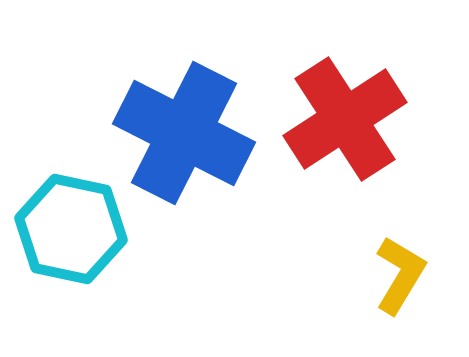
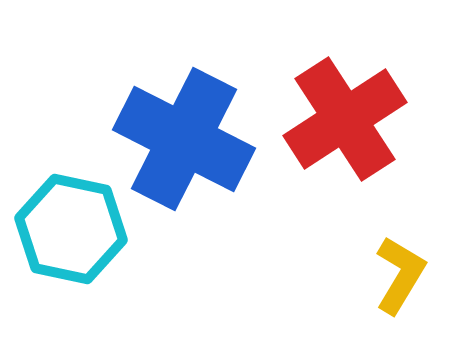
blue cross: moved 6 px down
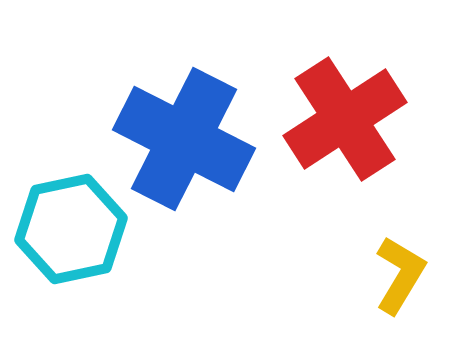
cyan hexagon: rotated 24 degrees counterclockwise
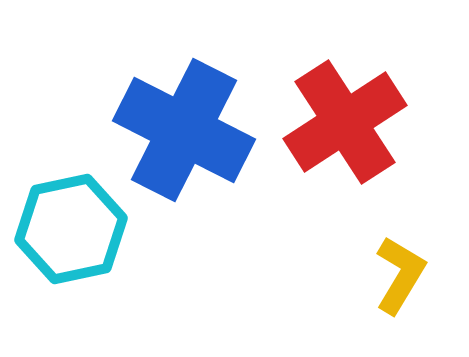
red cross: moved 3 px down
blue cross: moved 9 px up
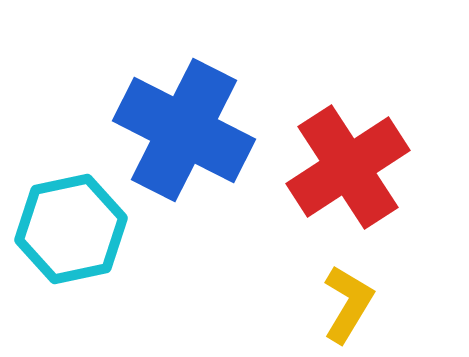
red cross: moved 3 px right, 45 px down
yellow L-shape: moved 52 px left, 29 px down
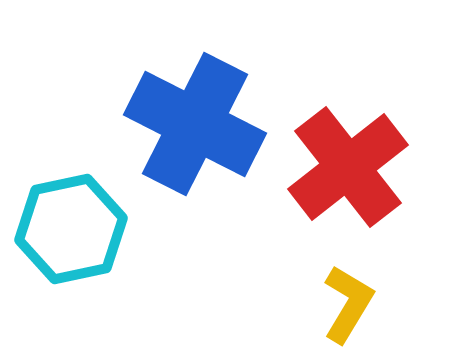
blue cross: moved 11 px right, 6 px up
red cross: rotated 5 degrees counterclockwise
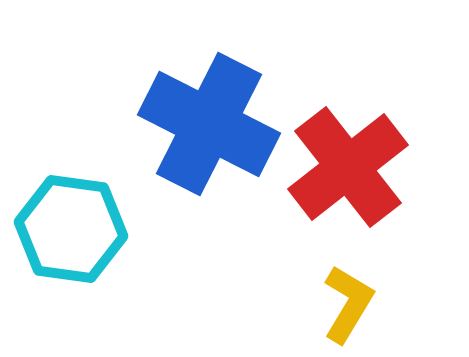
blue cross: moved 14 px right
cyan hexagon: rotated 20 degrees clockwise
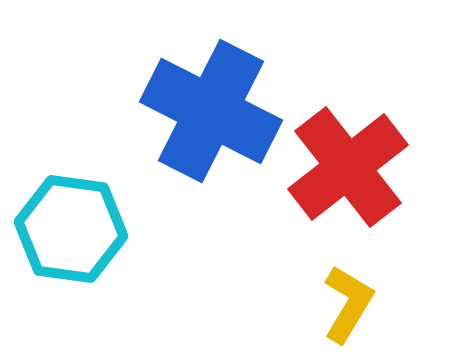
blue cross: moved 2 px right, 13 px up
